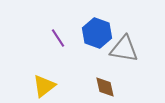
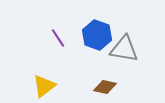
blue hexagon: moved 2 px down
brown diamond: rotated 65 degrees counterclockwise
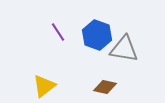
purple line: moved 6 px up
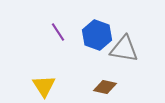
yellow triangle: rotated 25 degrees counterclockwise
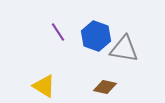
blue hexagon: moved 1 px left, 1 px down
yellow triangle: rotated 25 degrees counterclockwise
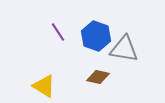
brown diamond: moved 7 px left, 10 px up
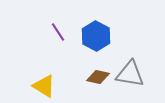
blue hexagon: rotated 8 degrees clockwise
gray triangle: moved 6 px right, 25 px down
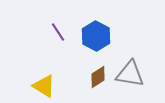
brown diamond: rotated 45 degrees counterclockwise
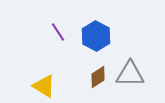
gray triangle: rotated 8 degrees counterclockwise
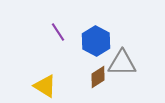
blue hexagon: moved 5 px down
gray triangle: moved 8 px left, 11 px up
yellow triangle: moved 1 px right
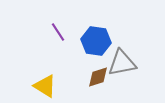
blue hexagon: rotated 20 degrees counterclockwise
gray triangle: rotated 12 degrees counterclockwise
brown diamond: rotated 15 degrees clockwise
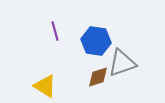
purple line: moved 3 px left, 1 px up; rotated 18 degrees clockwise
gray triangle: rotated 8 degrees counterclockwise
